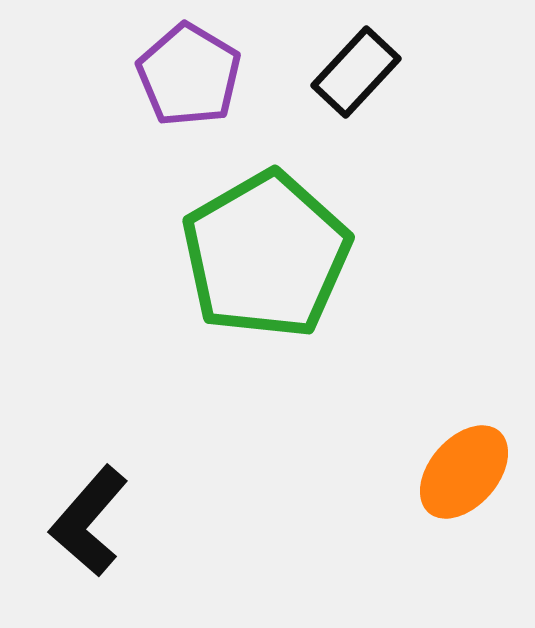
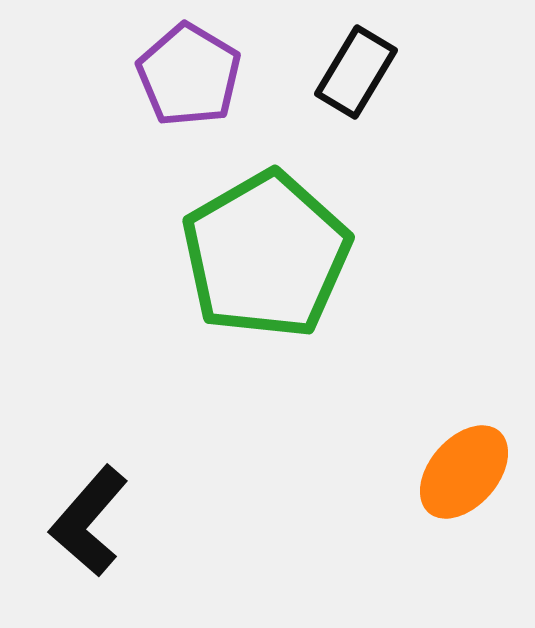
black rectangle: rotated 12 degrees counterclockwise
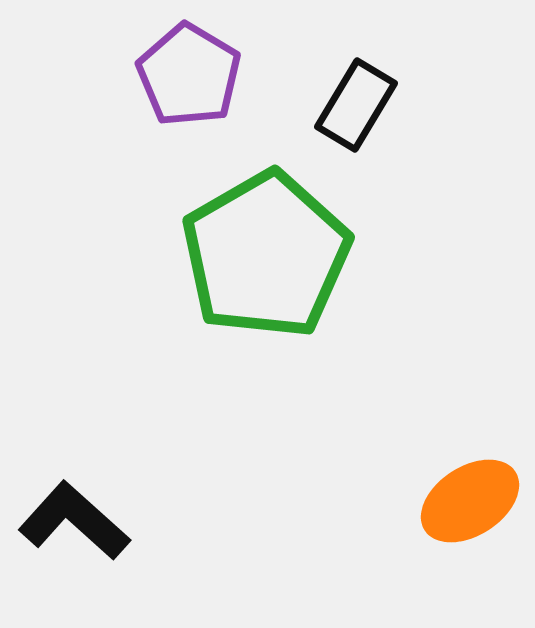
black rectangle: moved 33 px down
orange ellipse: moved 6 px right, 29 px down; rotated 16 degrees clockwise
black L-shape: moved 15 px left; rotated 91 degrees clockwise
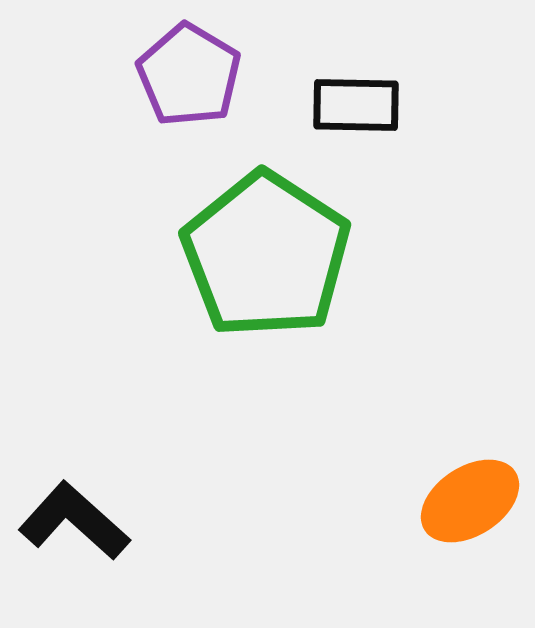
black rectangle: rotated 60 degrees clockwise
green pentagon: rotated 9 degrees counterclockwise
